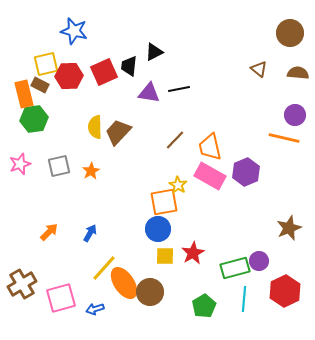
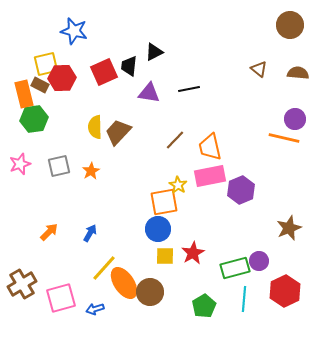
brown circle at (290, 33): moved 8 px up
red hexagon at (69, 76): moved 7 px left, 2 px down
black line at (179, 89): moved 10 px right
purple circle at (295, 115): moved 4 px down
purple hexagon at (246, 172): moved 5 px left, 18 px down
pink rectangle at (210, 176): rotated 40 degrees counterclockwise
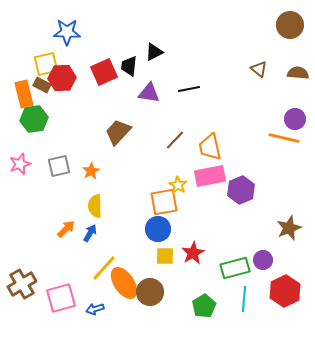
blue star at (74, 31): moved 7 px left, 1 px down; rotated 12 degrees counterclockwise
brown rectangle at (40, 85): moved 2 px right
yellow semicircle at (95, 127): moved 79 px down
orange arrow at (49, 232): moved 17 px right, 3 px up
purple circle at (259, 261): moved 4 px right, 1 px up
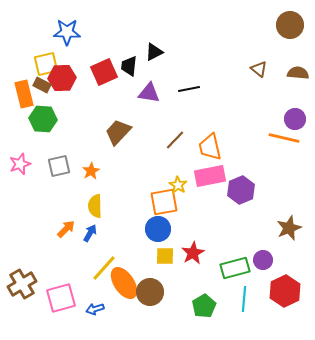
green hexagon at (34, 119): moved 9 px right; rotated 12 degrees clockwise
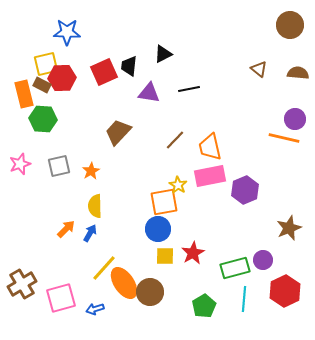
black triangle at (154, 52): moved 9 px right, 2 px down
purple hexagon at (241, 190): moved 4 px right
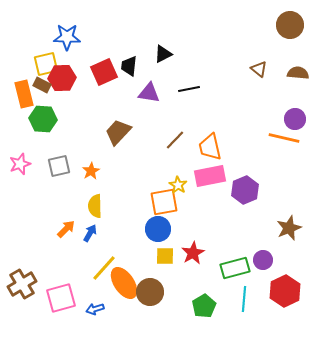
blue star at (67, 32): moved 5 px down
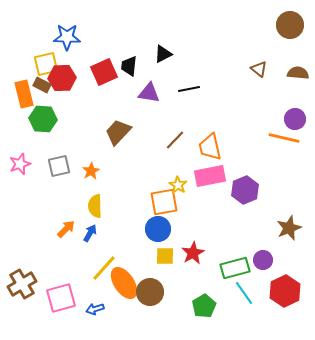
cyan line at (244, 299): moved 6 px up; rotated 40 degrees counterclockwise
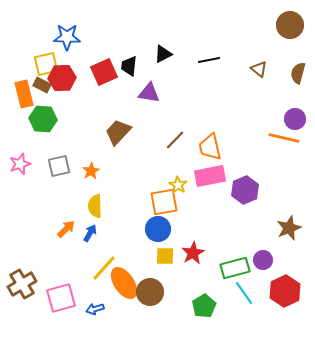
brown semicircle at (298, 73): rotated 80 degrees counterclockwise
black line at (189, 89): moved 20 px right, 29 px up
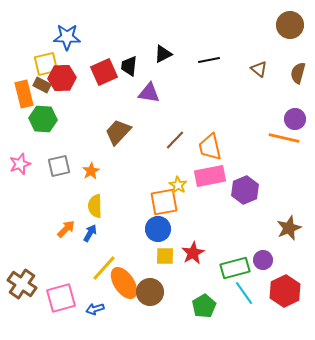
brown cross at (22, 284): rotated 24 degrees counterclockwise
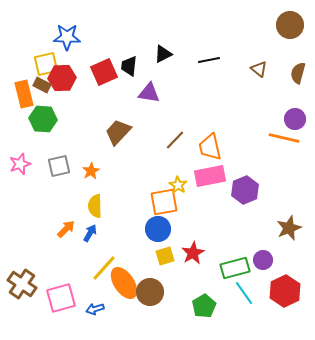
yellow square at (165, 256): rotated 18 degrees counterclockwise
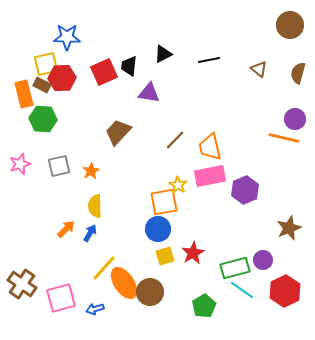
cyan line at (244, 293): moved 2 px left, 3 px up; rotated 20 degrees counterclockwise
